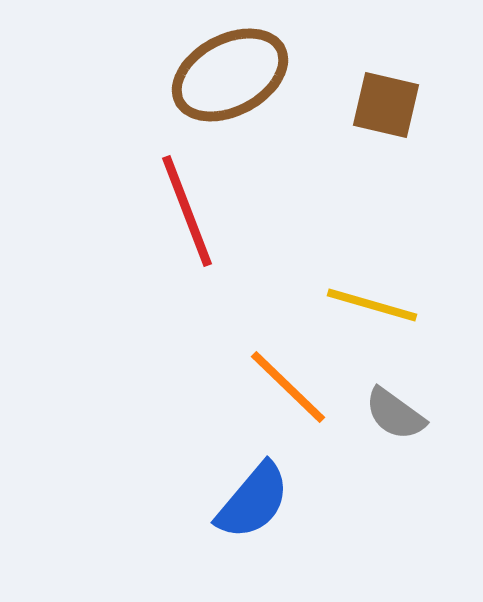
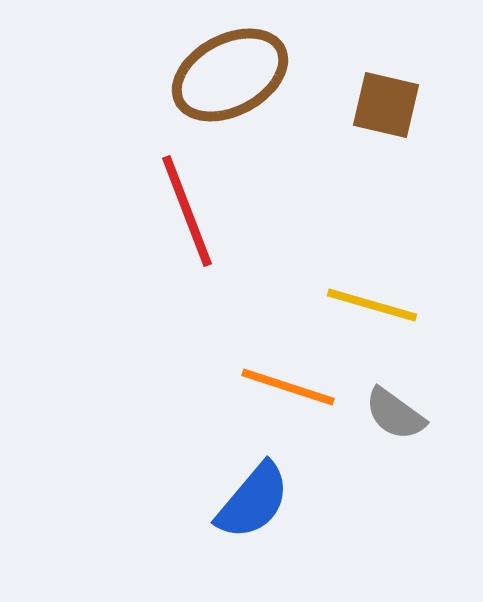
orange line: rotated 26 degrees counterclockwise
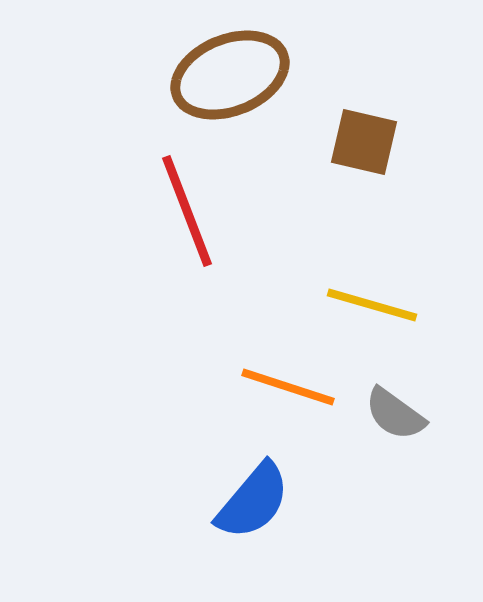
brown ellipse: rotated 6 degrees clockwise
brown square: moved 22 px left, 37 px down
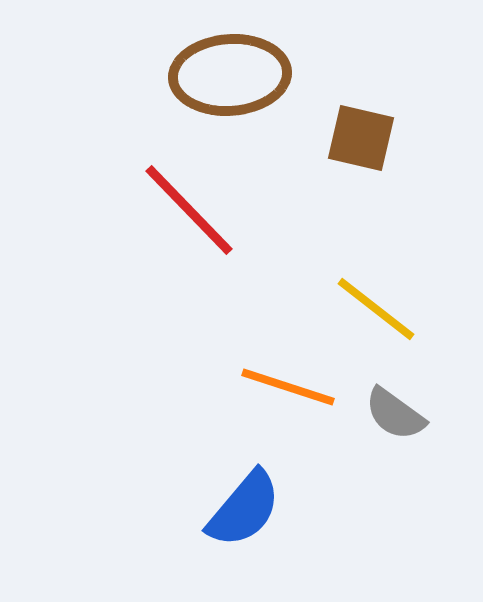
brown ellipse: rotated 18 degrees clockwise
brown square: moved 3 px left, 4 px up
red line: moved 2 px right, 1 px up; rotated 23 degrees counterclockwise
yellow line: moved 4 px right, 4 px down; rotated 22 degrees clockwise
blue semicircle: moved 9 px left, 8 px down
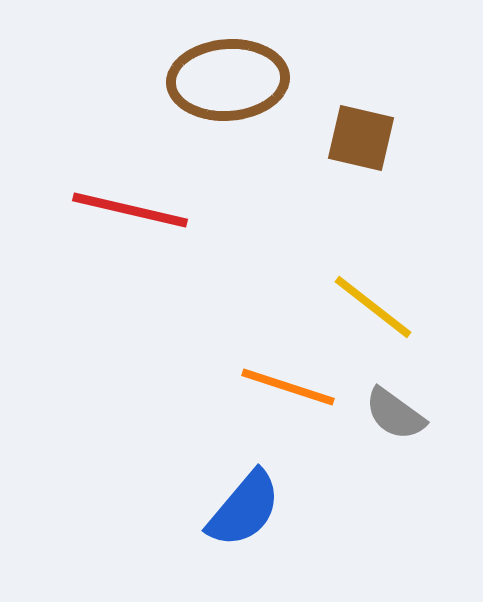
brown ellipse: moved 2 px left, 5 px down
red line: moved 59 px left; rotated 33 degrees counterclockwise
yellow line: moved 3 px left, 2 px up
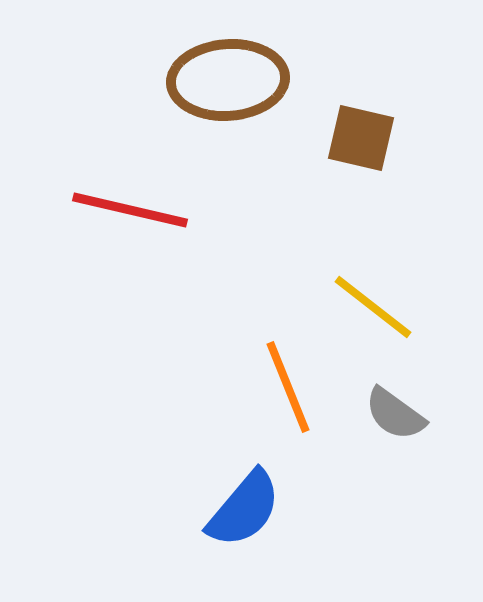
orange line: rotated 50 degrees clockwise
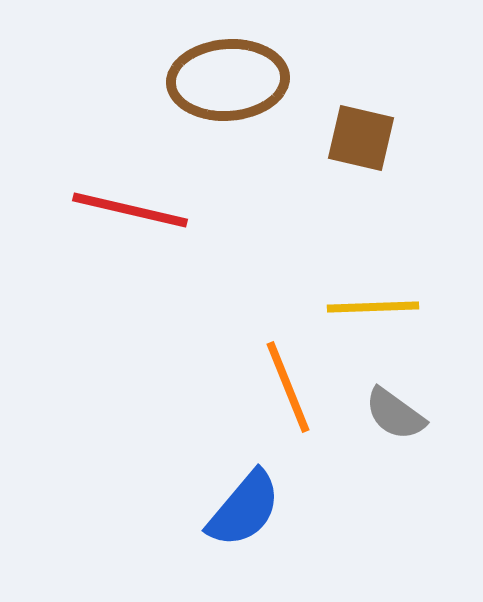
yellow line: rotated 40 degrees counterclockwise
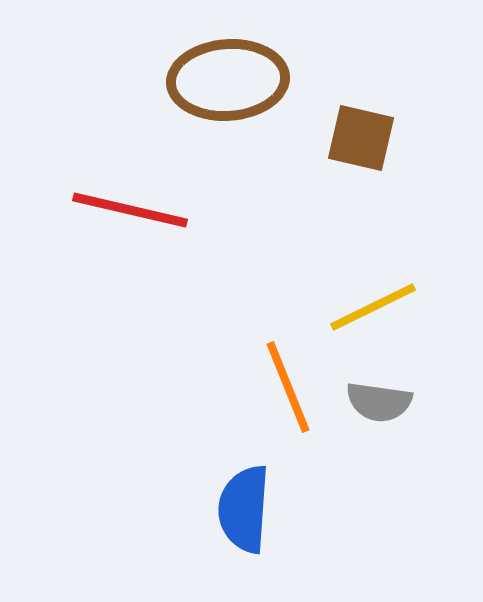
yellow line: rotated 24 degrees counterclockwise
gray semicircle: moved 16 px left, 12 px up; rotated 28 degrees counterclockwise
blue semicircle: rotated 144 degrees clockwise
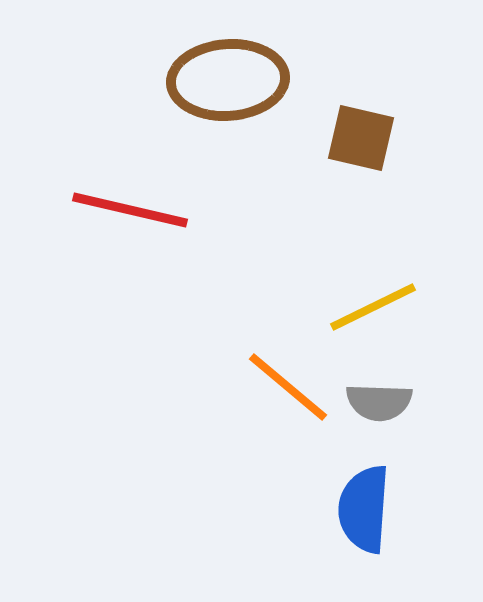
orange line: rotated 28 degrees counterclockwise
gray semicircle: rotated 6 degrees counterclockwise
blue semicircle: moved 120 px right
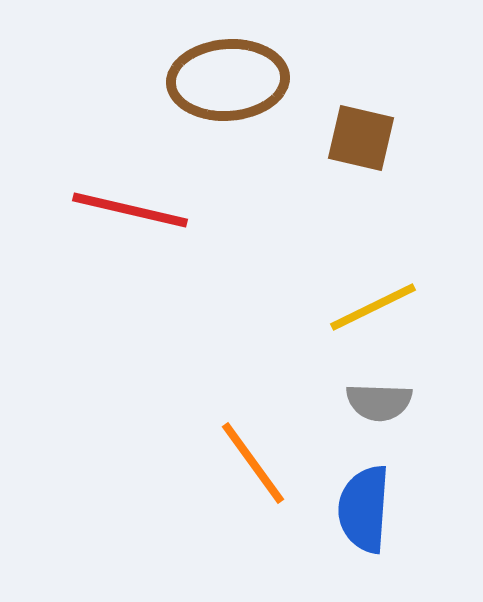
orange line: moved 35 px left, 76 px down; rotated 14 degrees clockwise
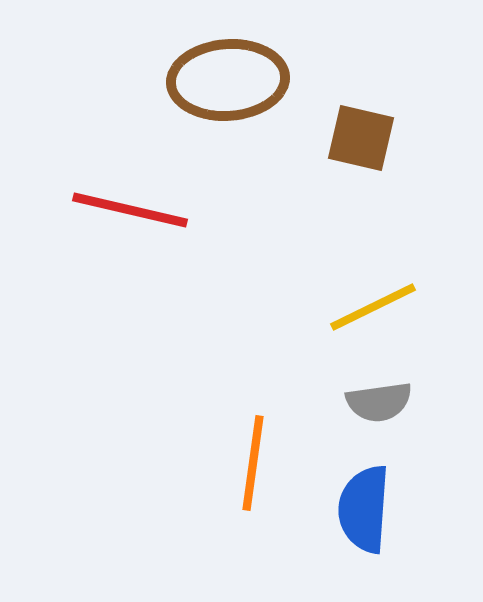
gray semicircle: rotated 10 degrees counterclockwise
orange line: rotated 44 degrees clockwise
